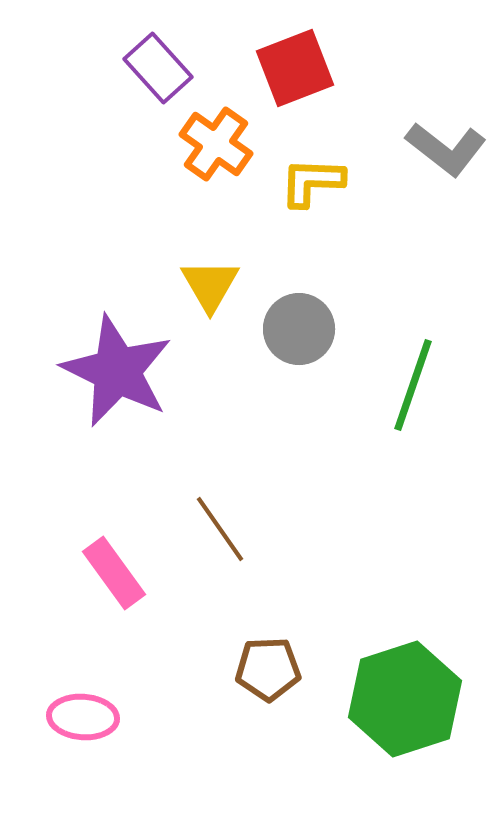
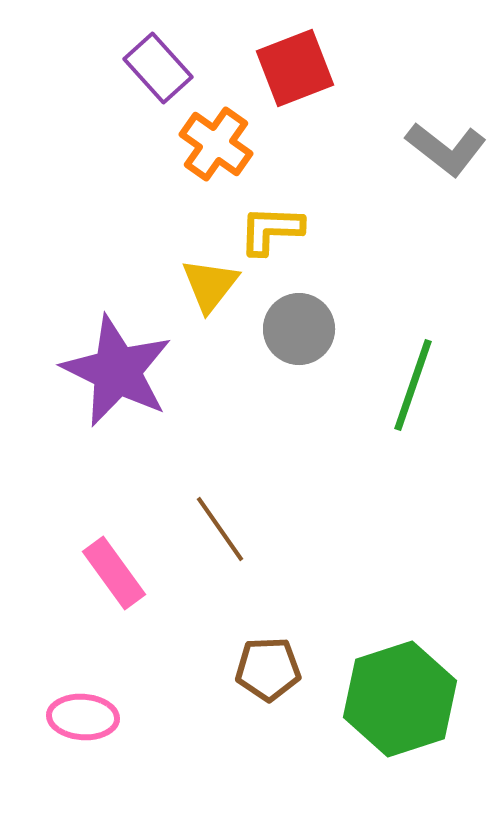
yellow L-shape: moved 41 px left, 48 px down
yellow triangle: rotated 8 degrees clockwise
green hexagon: moved 5 px left
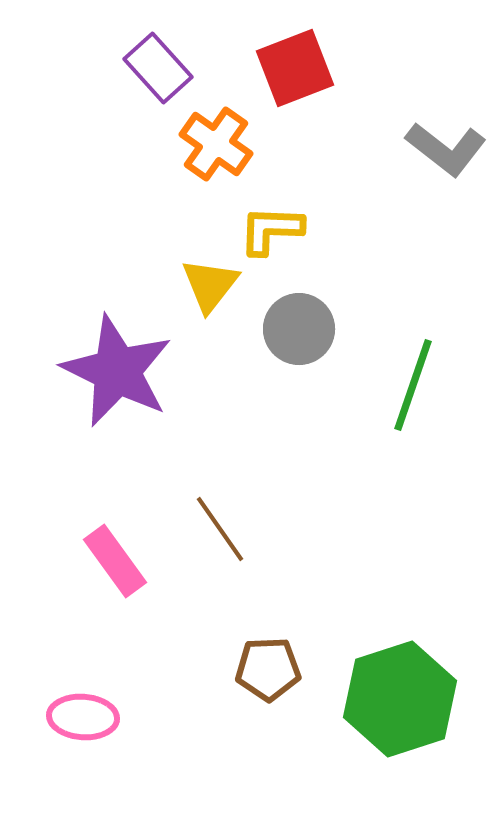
pink rectangle: moved 1 px right, 12 px up
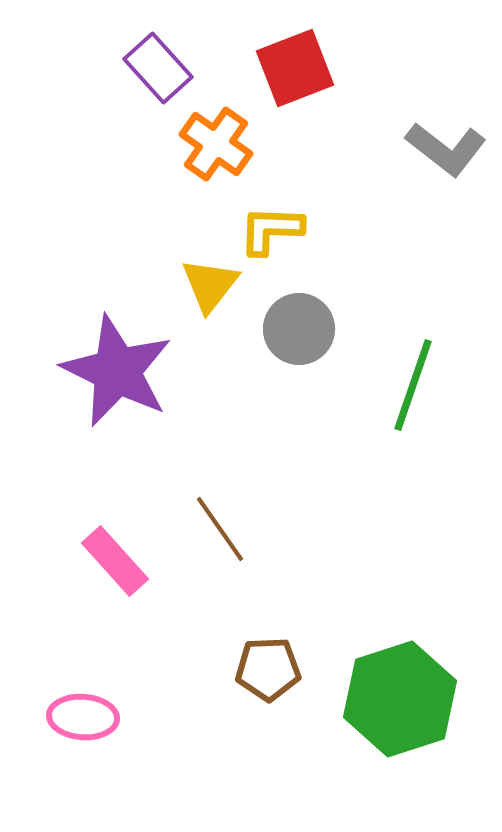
pink rectangle: rotated 6 degrees counterclockwise
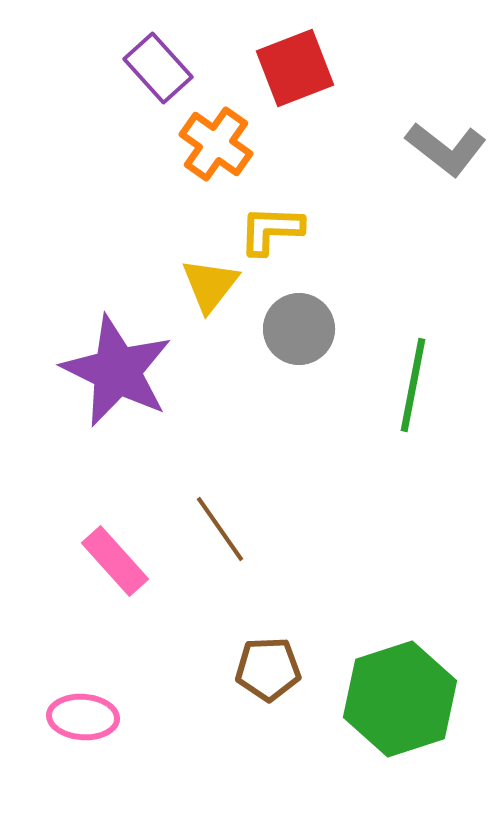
green line: rotated 8 degrees counterclockwise
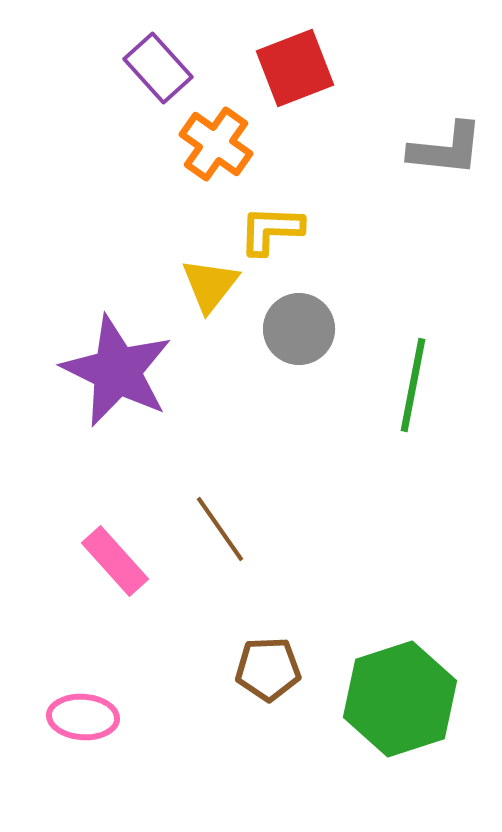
gray L-shape: rotated 32 degrees counterclockwise
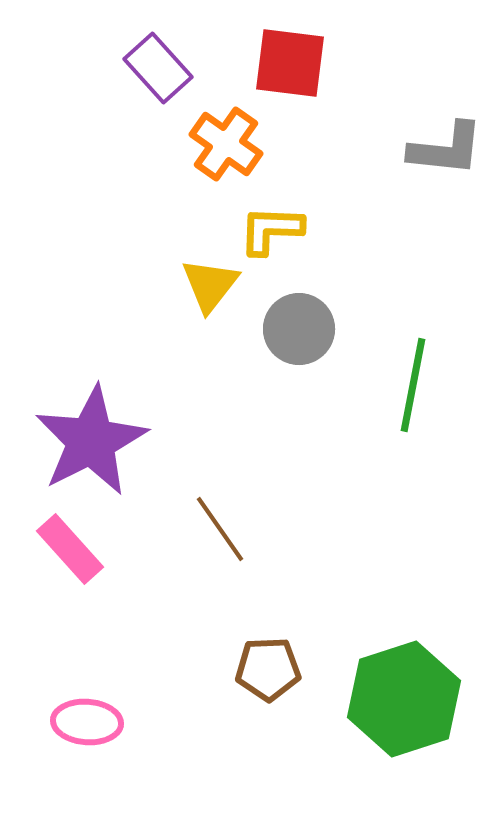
red square: moved 5 px left, 5 px up; rotated 28 degrees clockwise
orange cross: moved 10 px right
purple star: moved 26 px left, 70 px down; rotated 19 degrees clockwise
pink rectangle: moved 45 px left, 12 px up
green hexagon: moved 4 px right
pink ellipse: moved 4 px right, 5 px down
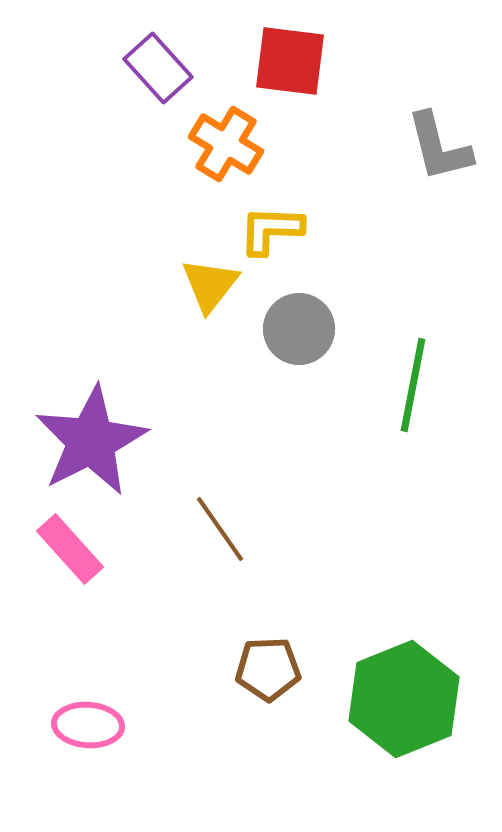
red square: moved 2 px up
orange cross: rotated 4 degrees counterclockwise
gray L-shape: moved 7 px left, 2 px up; rotated 70 degrees clockwise
green hexagon: rotated 4 degrees counterclockwise
pink ellipse: moved 1 px right, 3 px down
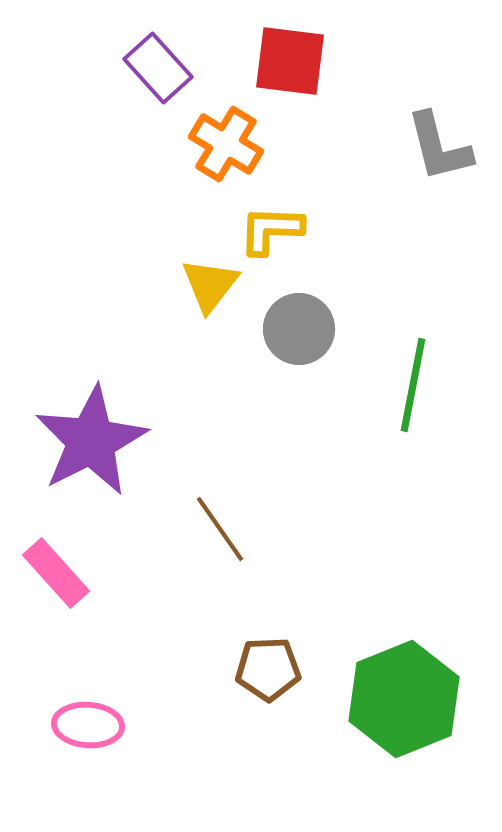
pink rectangle: moved 14 px left, 24 px down
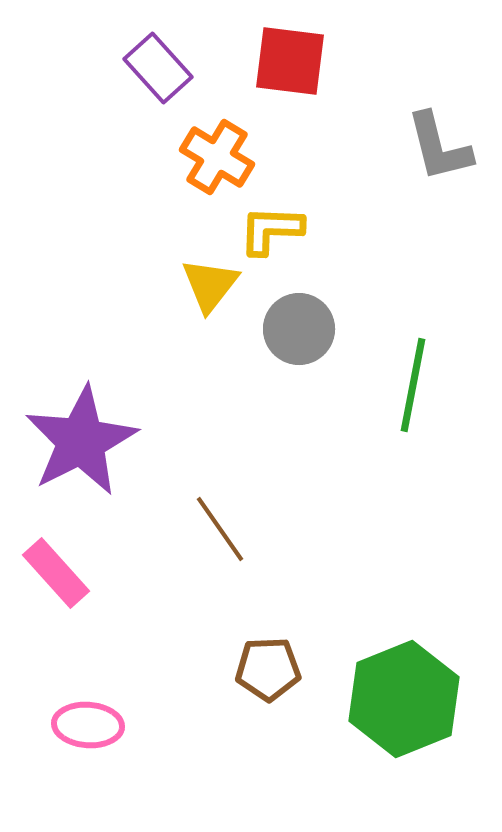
orange cross: moved 9 px left, 13 px down
purple star: moved 10 px left
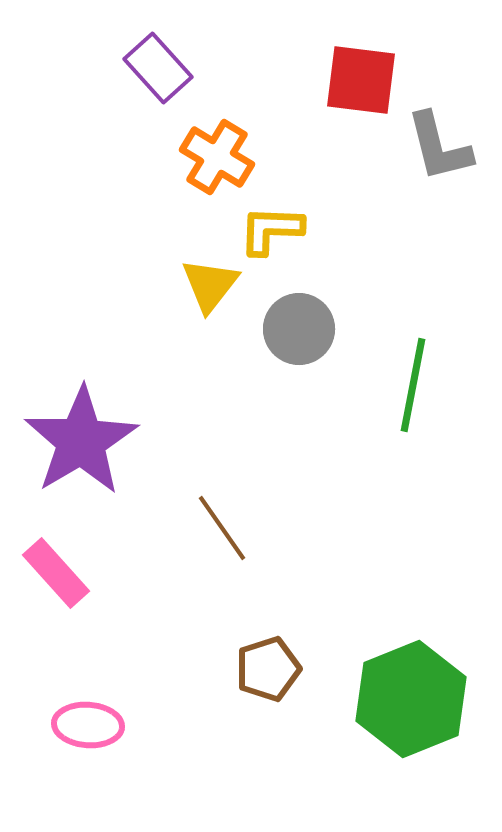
red square: moved 71 px right, 19 px down
purple star: rotated 4 degrees counterclockwise
brown line: moved 2 px right, 1 px up
brown pentagon: rotated 16 degrees counterclockwise
green hexagon: moved 7 px right
